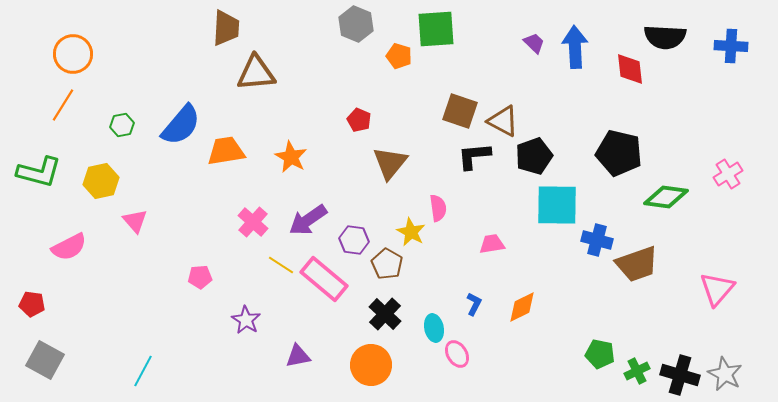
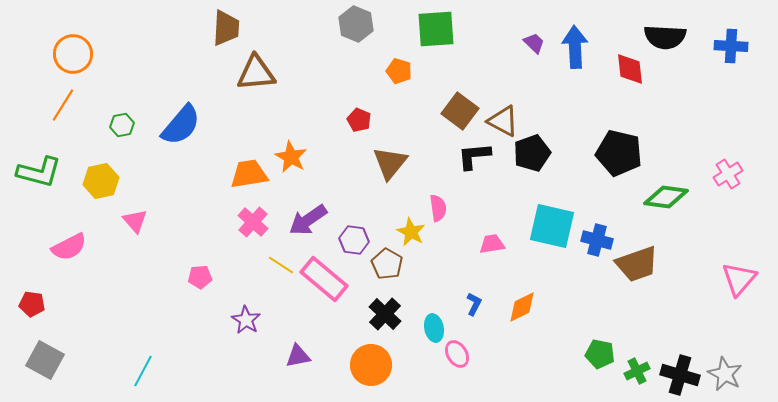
orange pentagon at (399, 56): moved 15 px down
brown square at (460, 111): rotated 18 degrees clockwise
orange trapezoid at (226, 151): moved 23 px right, 23 px down
black pentagon at (534, 156): moved 2 px left, 3 px up
cyan square at (557, 205): moved 5 px left, 21 px down; rotated 12 degrees clockwise
pink triangle at (717, 289): moved 22 px right, 10 px up
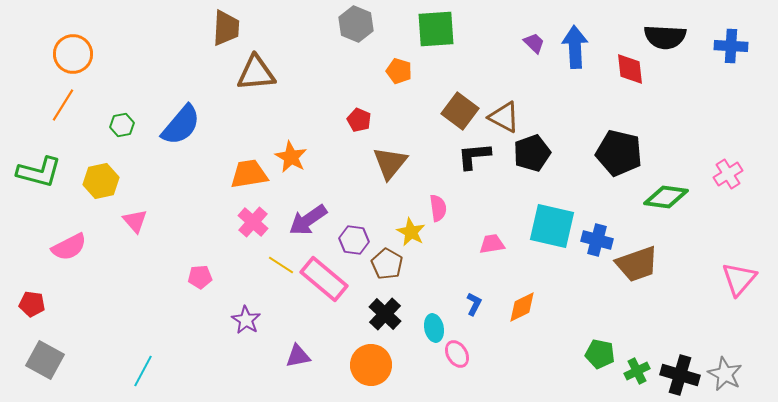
brown triangle at (503, 121): moved 1 px right, 4 px up
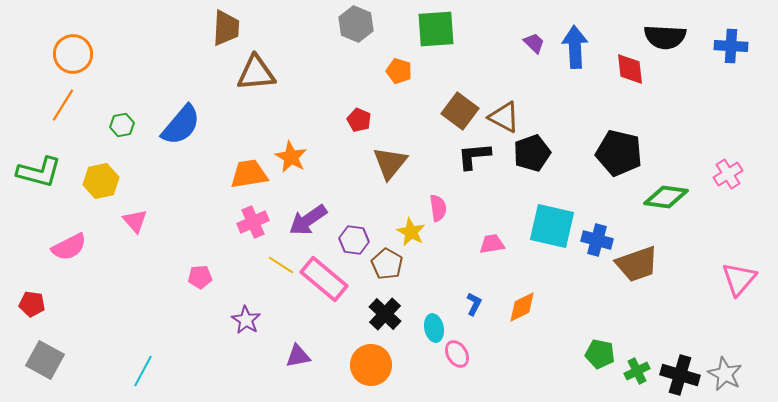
pink cross at (253, 222): rotated 24 degrees clockwise
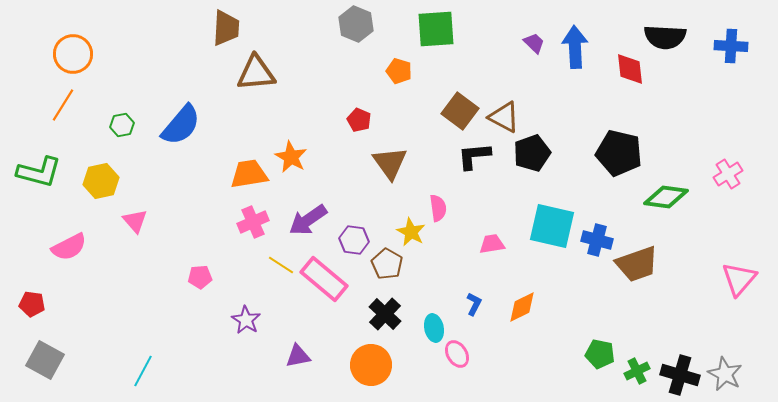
brown triangle at (390, 163): rotated 15 degrees counterclockwise
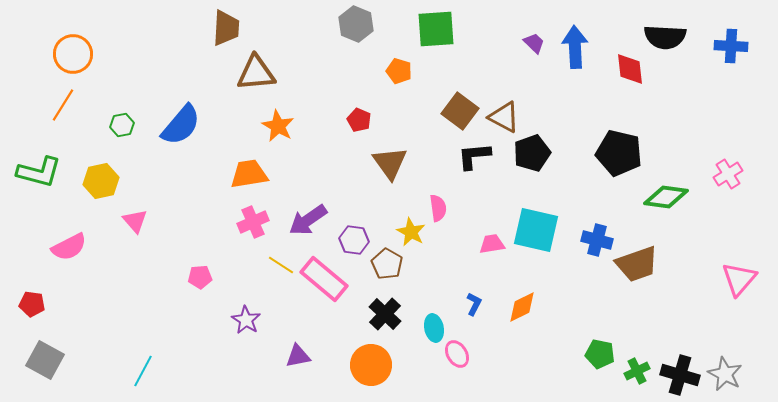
orange star at (291, 157): moved 13 px left, 31 px up
cyan square at (552, 226): moved 16 px left, 4 px down
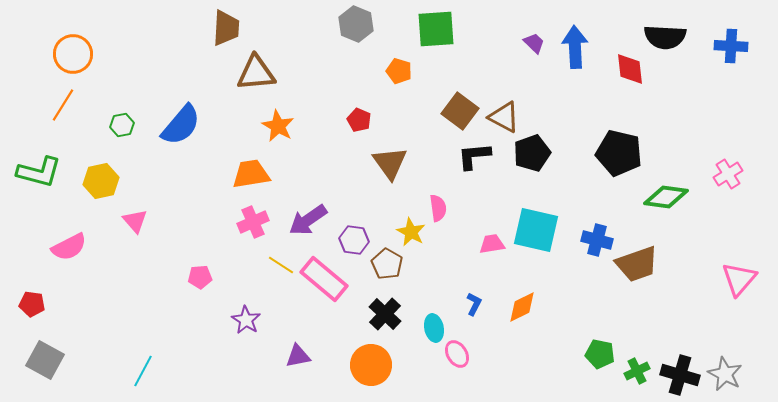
orange trapezoid at (249, 174): moved 2 px right
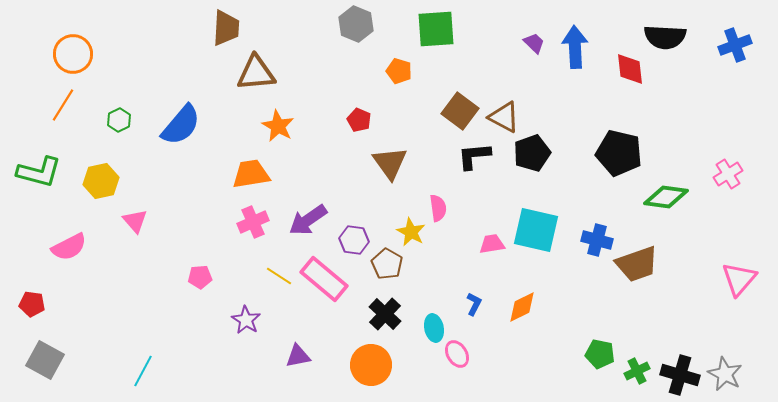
blue cross at (731, 46): moved 4 px right, 1 px up; rotated 24 degrees counterclockwise
green hexagon at (122, 125): moved 3 px left, 5 px up; rotated 15 degrees counterclockwise
yellow line at (281, 265): moved 2 px left, 11 px down
